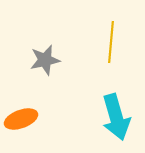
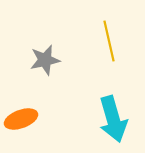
yellow line: moved 2 px left, 1 px up; rotated 18 degrees counterclockwise
cyan arrow: moved 3 px left, 2 px down
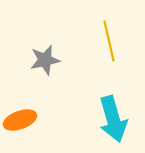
orange ellipse: moved 1 px left, 1 px down
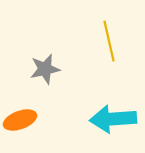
gray star: moved 9 px down
cyan arrow: rotated 102 degrees clockwise
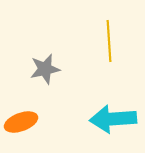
yellow line: rotated 9 degrees clockwise
orange ellipse: moved 1 px right, 2 px down
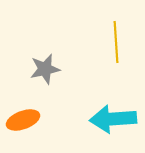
yellow line: moved 7 px right, 1 px down
orange ellipse: moved 2 px right, 2 px up
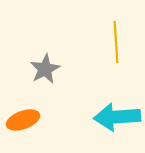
gray star: rotated 16 degrees counterclockwise
cyan arrow: moved 4 px right, 2 px up
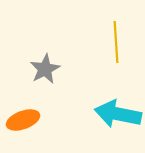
cyan arrow: moved 1 px right, 3 px up; rotated 15 degrees clockwise
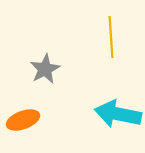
yellow line: moved 5 px left, 5 px up
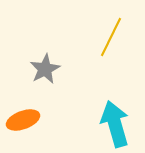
yellow line: rotated 30 degrees clockwise
cyan arrow: moved 3 px left, 10 px down; rotated 63 degrees clockwise
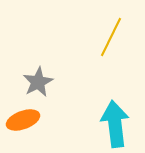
gray star: moved 7 px left, 13 px down
cyan arrow: rotated 9 degrees clockwise
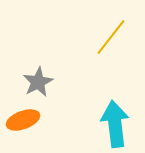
yellow line: rotated 12 degrees clockwise
